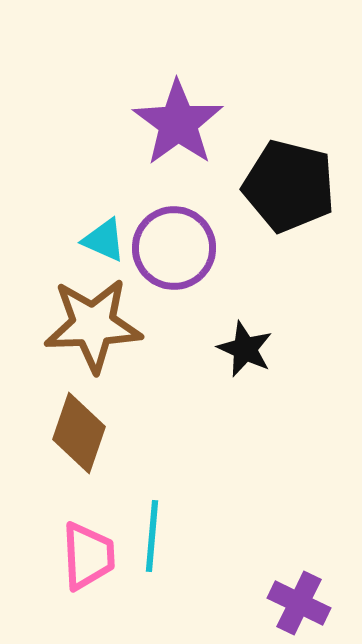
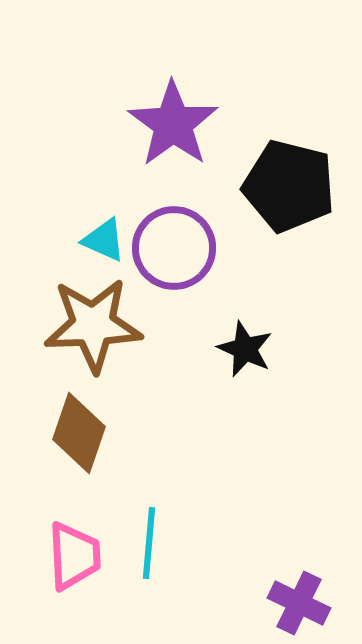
purple star: moved 5 px left, 1 px down
cyan line: moved 3 px left, 7 px down
pink trapezoid: moved 14 px left
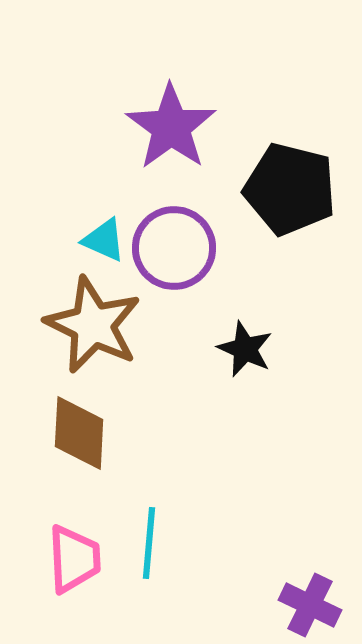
purple star: moved 2 px left, 3 px down
black pentagon: moved 1 px right, 3 px down
brown star: rotated 28 degrees clockwise
brown diamond: rotated 16 degrees counterclockwise
pink trapezoid: moved 3 px down
purple cross: moved 11 px right, 2 px down
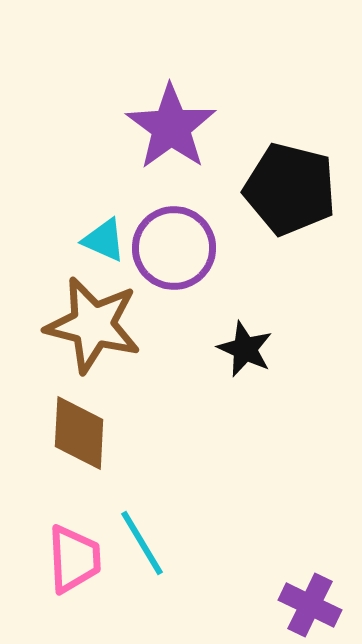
brown star: rotated 12 degrees counterclockwise
cyan line: moved 7 px left; rotated 36 degrees counterclockwise
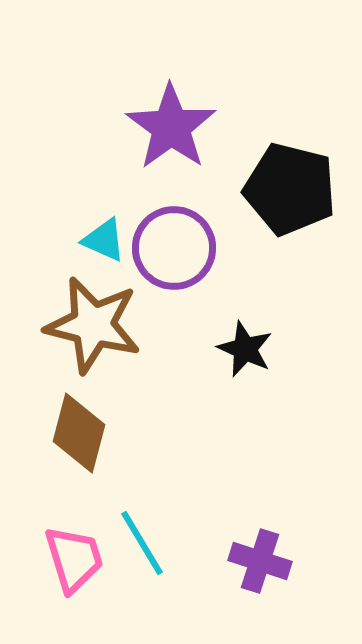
brown diamond: rotated 12 degrees clockwise
pink trapezoid: rotated 14 degrees counterclockwise
purple cross: moved 50 px left, 44 px up; rotated 8 degrees counterclockwise
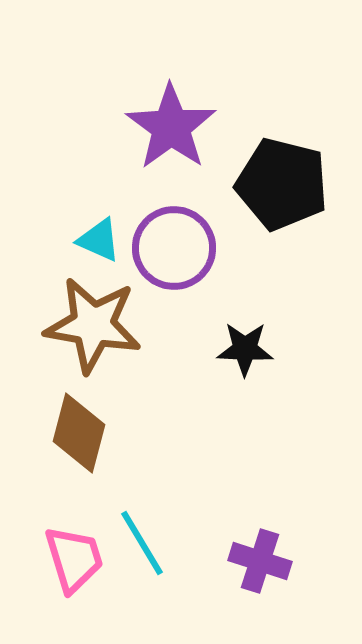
black pentagon: moved 8 px left, 5 px up
cyan triangle: moved 5 px left
brown star: rotated 4 degrees counterclockwise
black star: rotated 22 degrees counterclockwise
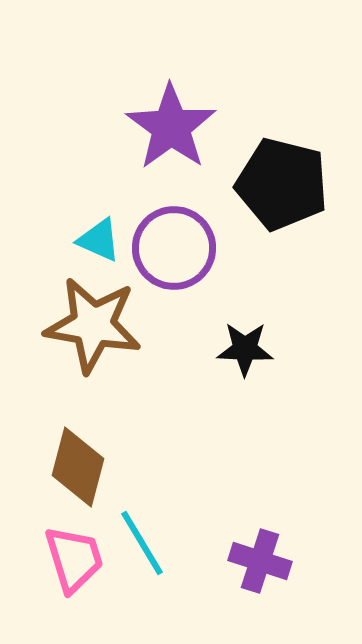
brown diamond: moved 1 px left, 34 px down
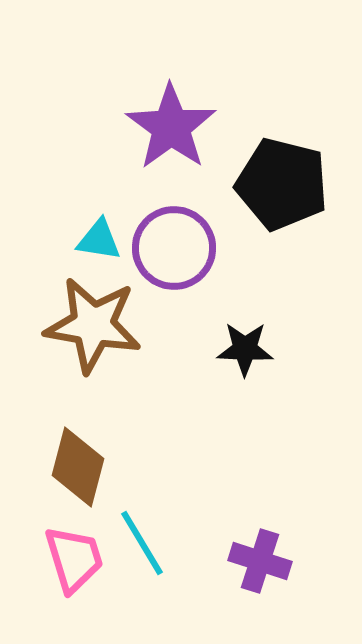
cyan triangle: rotated 15 degrees counterclockwise
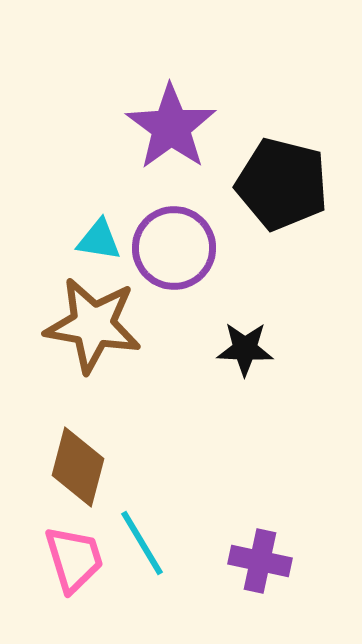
purple cross: rotated 6 degrees counterclockwise
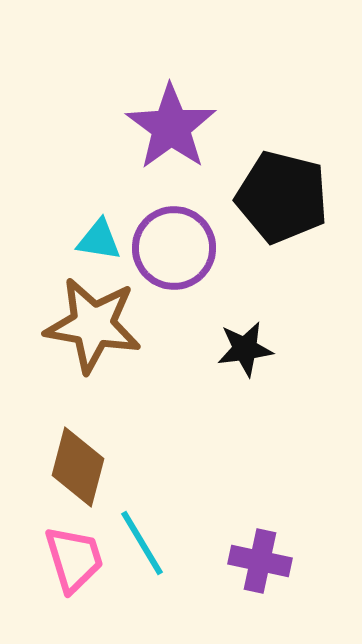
black pentagon: moved 13 px down
black star: rotated 10 degrees counterclockwise
